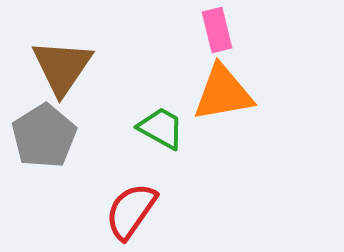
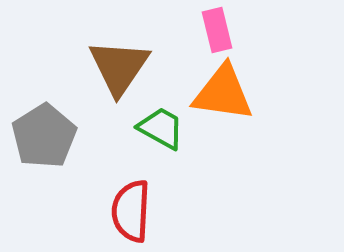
brown triangle: moved 57 px right
orange triangle: rotated 18 degrees clockwise
red semicircle: rotated 32 degrees counterclockwise
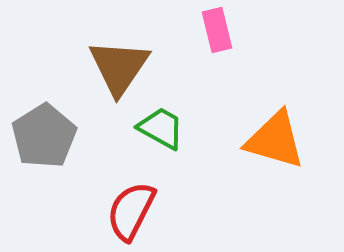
orange triangle: moved 52 px right, 47 px down; rotated 8 degrees clockwise
red semicircle: rotated 24 degrees clockwise
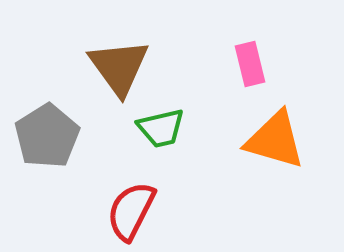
pink rectangle: moved 33 px right, 34 px down
brown triangle: rotated 10 degrees counterclockwise
green trapezoid: rotated 138 degrees clockwise
gray pentagon: moved 3 px right
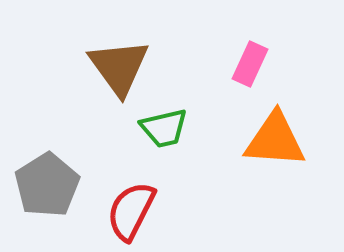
pink rectangle: rotated 39 degrees clockwise
green trapezoid: moved 3 px right
gray pentagon: moved 49 px down
orange triangle: rotated 12 degrees counterclockwise
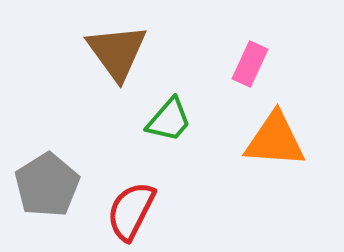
brown triangle: moved 2 px left, 15 px up
green trapezoid: moved 5 px right, 8 px up; rotated 36 degrees counterclockwise
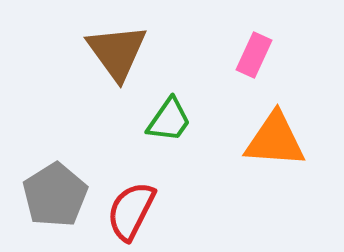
pink rectangle: moved 4 px right, 9 px up
green trapezoid: rotated 6 degrees counterclockwise
gray pentagon: moved 8 px right, 10 px down
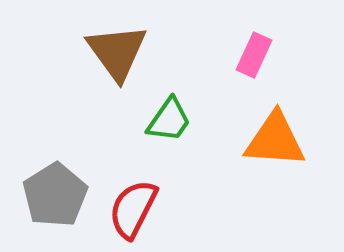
red semicircle: moved 2 px right, 2 px up
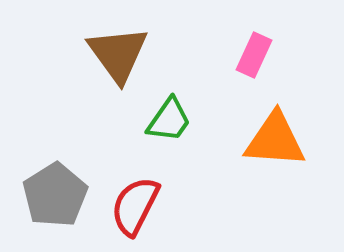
brown triangle: moved 1 px right, 2 px down
red semicircle: moved 2 px right, 3 px up
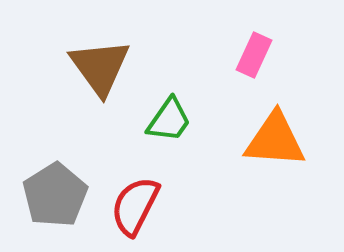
brown triangle: moved 18 px left, 13 px down
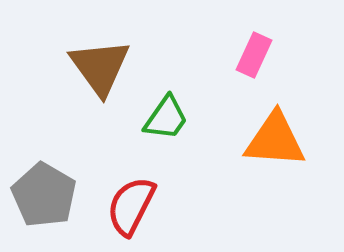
green trapezoid: moved 3 px left, 2 px up
gray pentagon: moved 11 px left; rotated 10 degrees counterclockwise
red semicircle: moved 4 px left
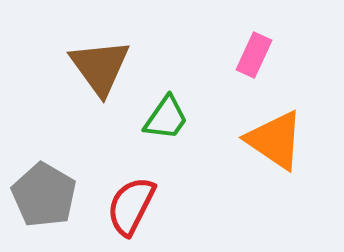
orange triangle: rotated 30 degrees clockwise
